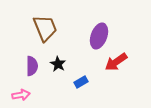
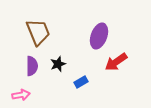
brown trapezoid: moved 7 px left, 4 px down
black star: rotated 21 degrees clockwise
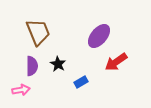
purple ellipse: rotated 20 degrees clockwise
black star: rotated 21 degrees counterclockwise
pink arrow: moved 5 px up
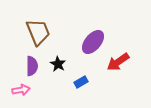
purple ellipse: moved 6 px left, 6 px down
red arrow: moved 2 px right
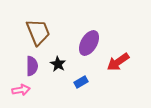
purple ellipse: moved 4 px left, 1 px down; rotated 10 degrees counterclockwise
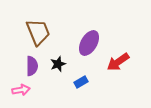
black star: rotated 21 degrees clockwise
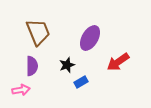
purple ellipse: moved 1 px right, 5 px up
black star: moved 9 px right, 1 px down
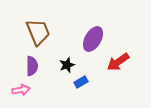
purple ellipse: moved 3 px right, 1 px down
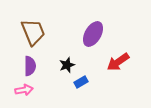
brown trapezoid: moved 5 px left
purple ellipse: moved 5 px up
purple semicircle: moved 2 px left
pink arrow: moved 3 px right
